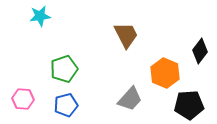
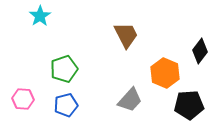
cyan star: rotated 25 degrees counterclockwise
gray trapezoid: moved 1 px down
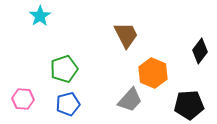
orange hexagon: moved 12 px left
blue pentagon: moved 2 px right, 1 px up
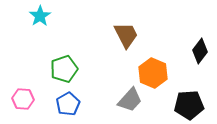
blue pentagon: rotated 15 degrees counterclockwise
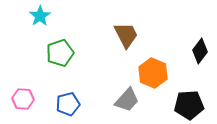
green pentagon: moved 4 px left, 16 px up
gray trapezoid: moved 3 px left
blue pentagon: rotated 15 degrees clockwise
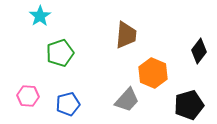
brown trapezoid: rotated 32 degrees clockwise
black diamond: moved 1 px left
pink hexagon: moved 5 px right, 3 px up
black pentagon: rotated 12 degrees counterclockwise
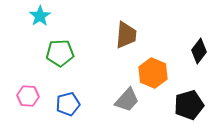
green pentagon: rotated 16 degrees clockwise
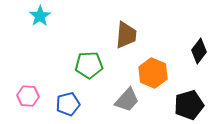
green pentagon: moved 29 px right, 12 px down
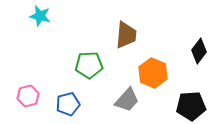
cyan star: rotated 25 degrees counterclockwise
pink hexagon: rotated 20 degrees counterclockwise
black pentagon: moved 2 px right, 1 px down; rotated 12 degrees clockwise
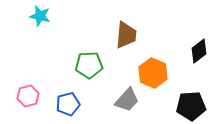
black diamond: rotated 15 degrees clockwise
